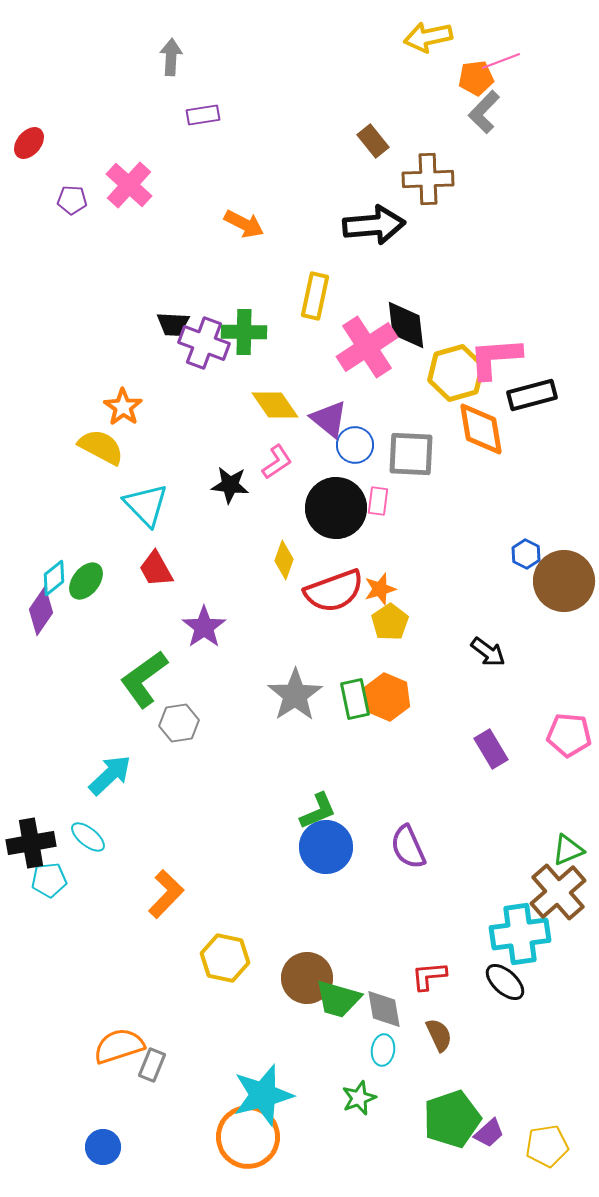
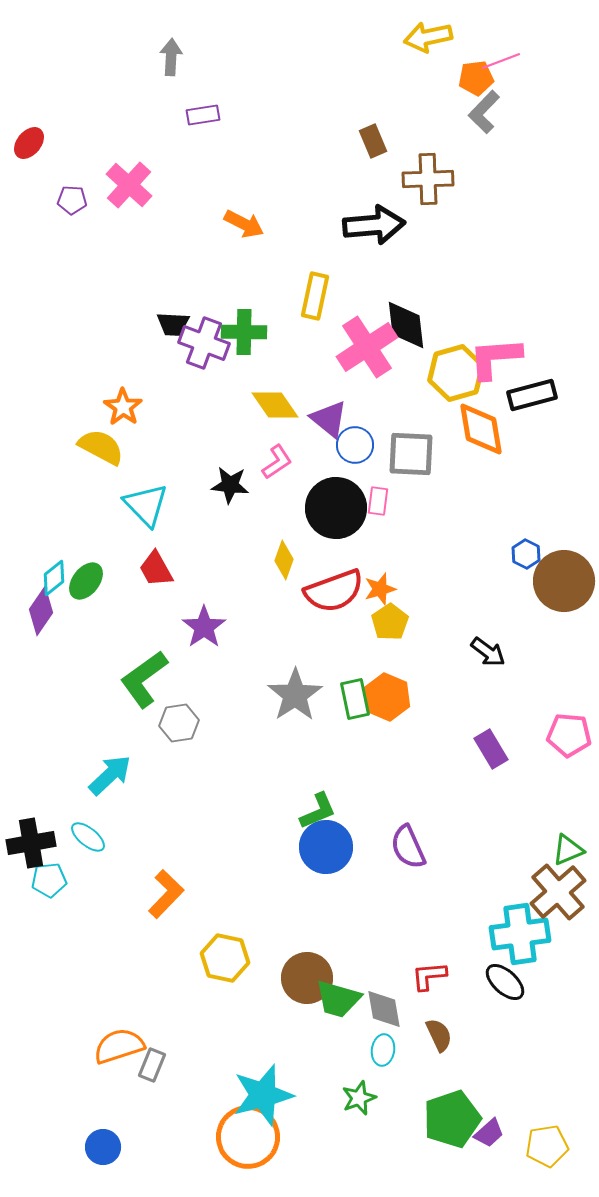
brown rectangle at (373, 141): rotated 16 degrees clockwise
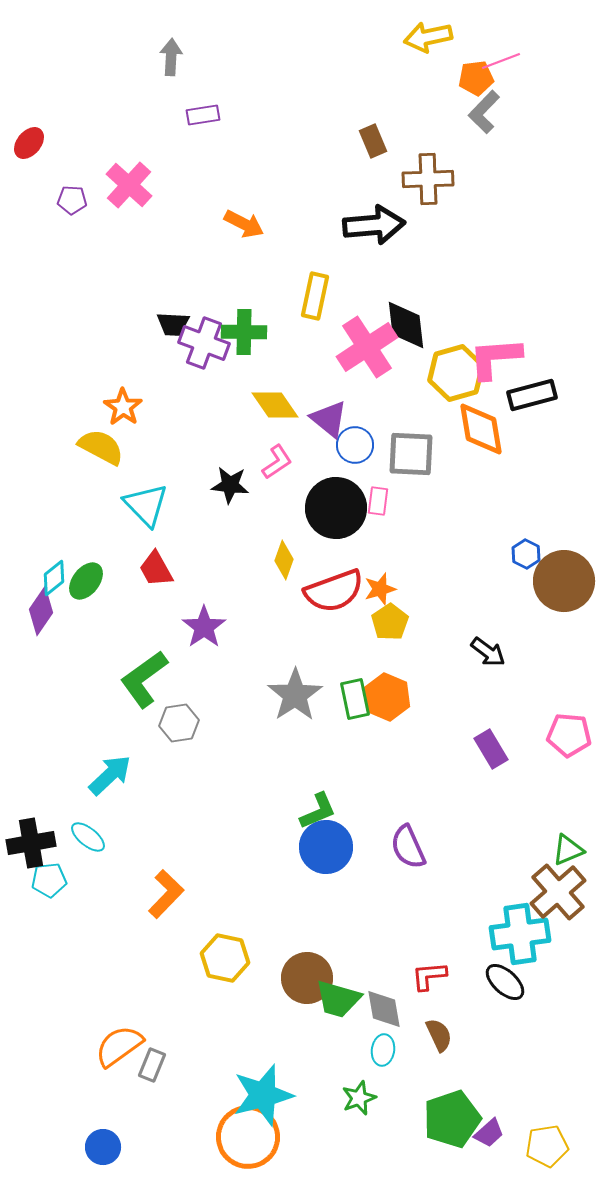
orange semicircle at (119, 1046): rotated 18 degrees counterclockwise
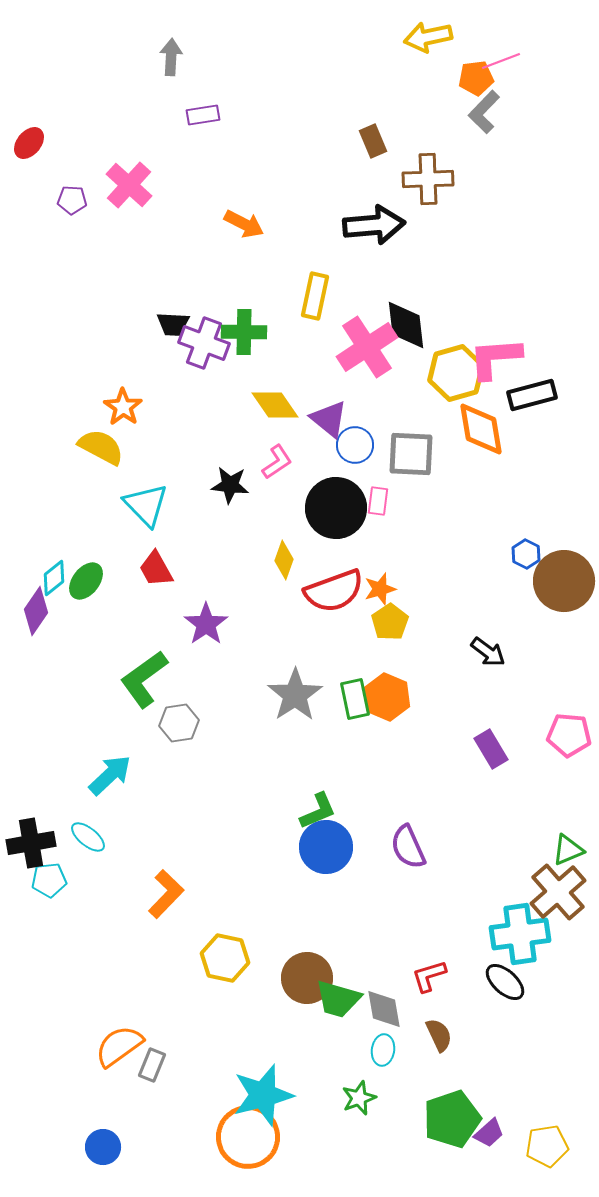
purple diamond at (41, 611): moved 5 px left
purple star at (204, 627): moved 2 px right, 3 px up
red L-shape at (429, 976): rotated 12 degrees counterclockwise
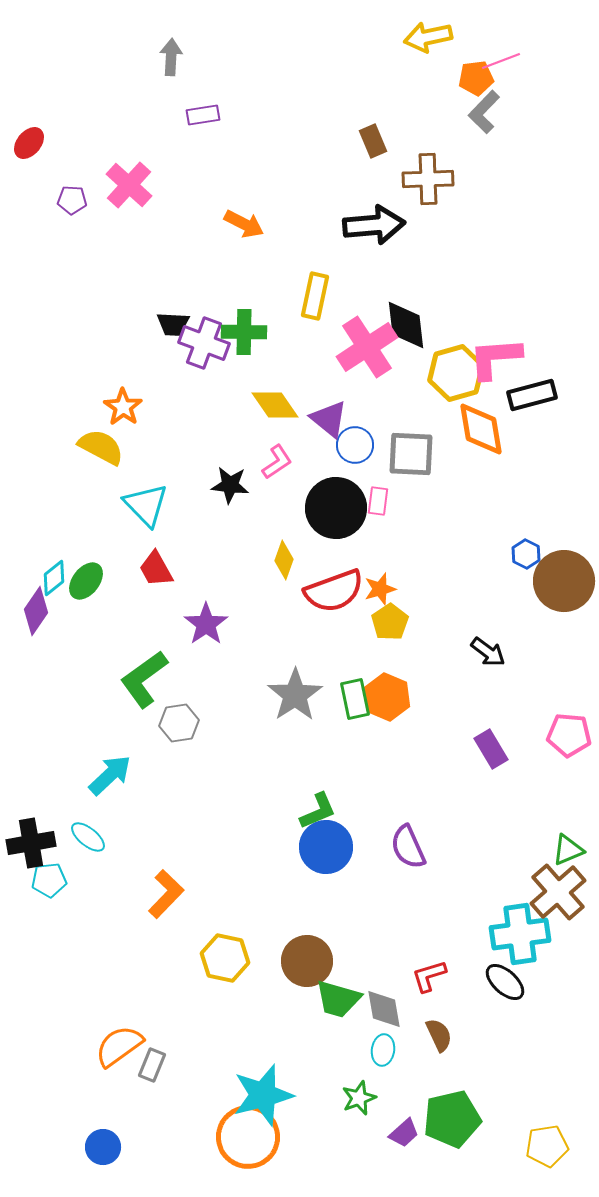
brown circle at (307, 978): moved 17 px up
green pentagon at (452, 1119): rotated 6 degrees clockwise
purple trapezoid at (489, 1133): moved 85 px left
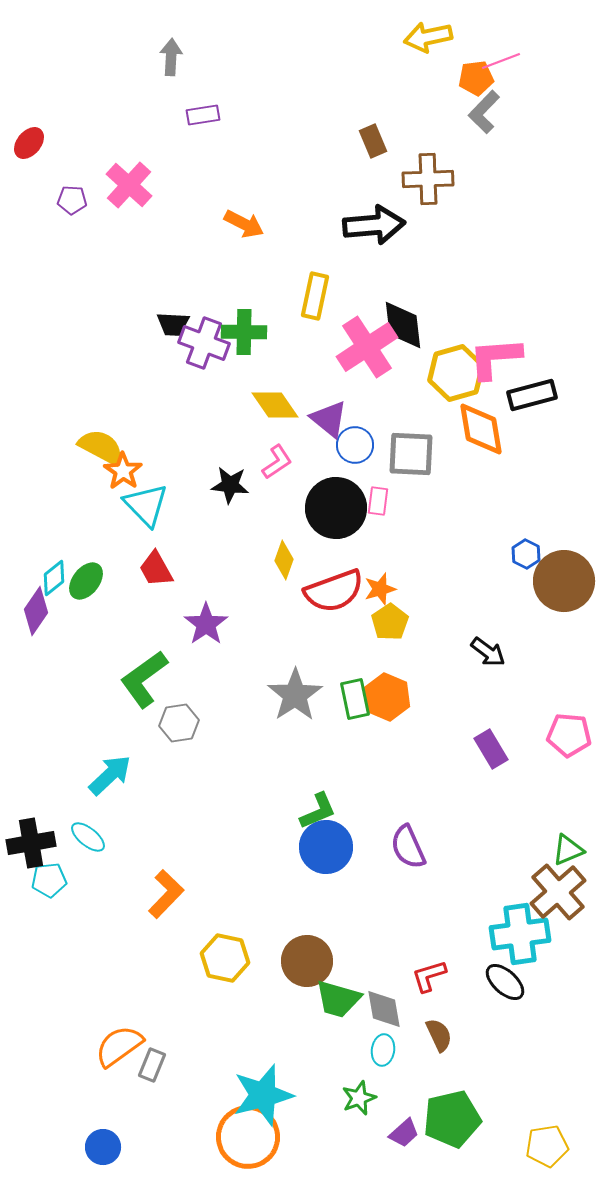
black diamond at (406, 325): moved 3 px left
orange star at (123, 407): moved 64 px down
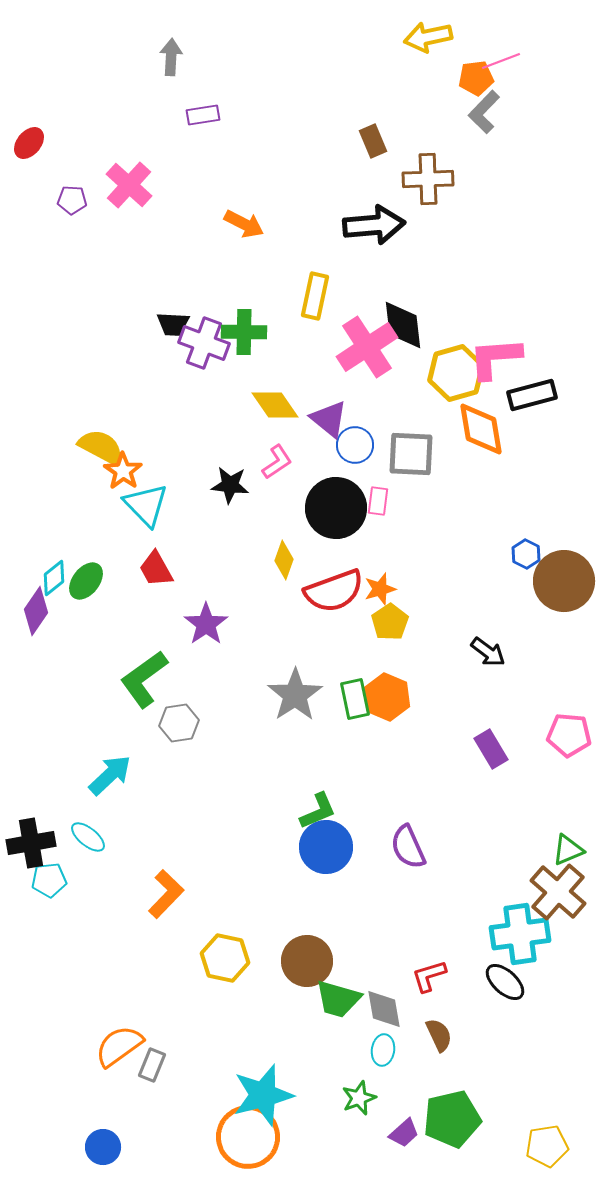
brown cross at (558, 892): rotated 8 degrees counterclockwise
